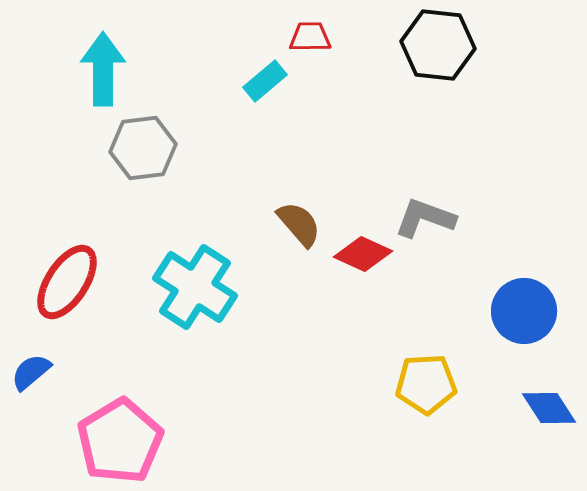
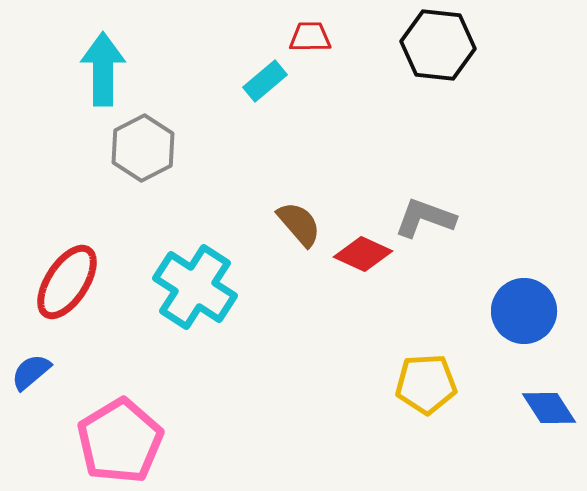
gray hexagon: rotated 20 degrees counterclockwise
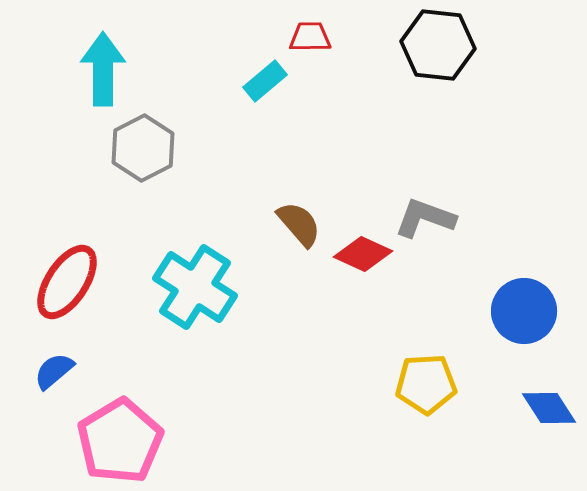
blue semicircle: moved 23 px right, 1 px up
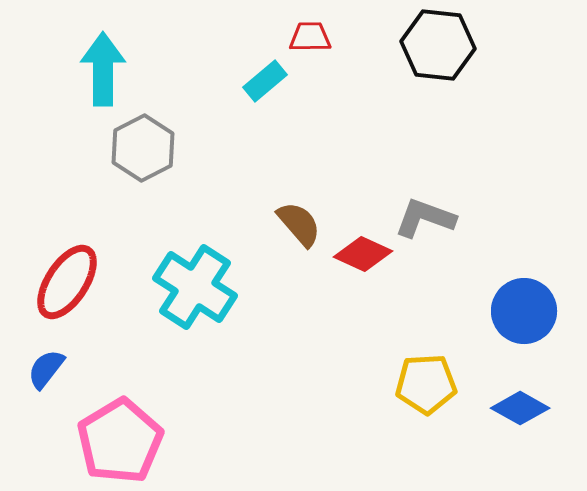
blue semicircle: moved 8 px left, 2 px up; rotated 12 degrees counterclockwise
blue diamond: moved 29 px left; rotated 28 degrees counterclockwise
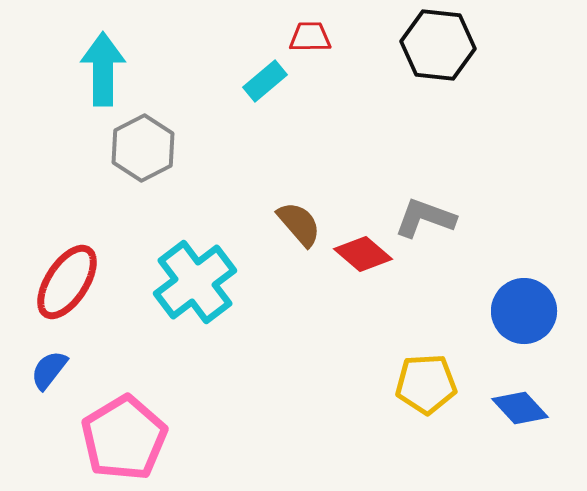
red diamond: rotated 16 degrees clockwise
cyan cross: moved 5 px up; rotated 20 degrees clockwise
blue semicircle: moved 3 px right, 1 px down
blue diamond: rotated 18 degrees clockwise
pink pentagon: moved 4 px right, 3 px up
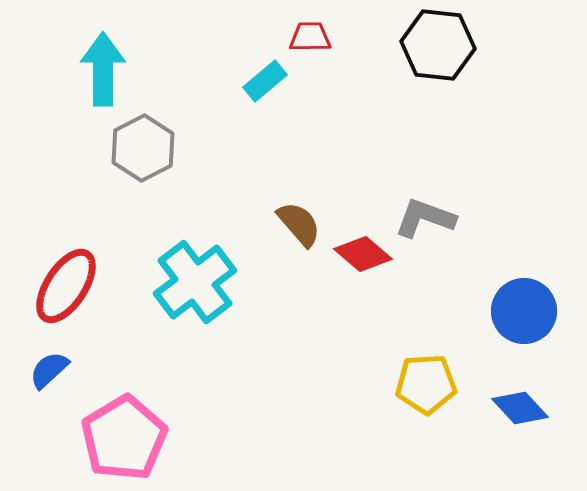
red ellipse: moved 1 px left, 4 px down
blue semicircle: rotated 9 degrees clockwise
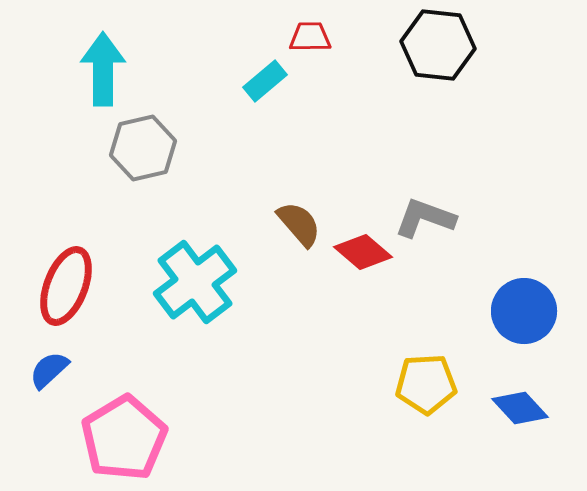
gray hexagon: rotated 14 degrees clockwise
red diamond: moved 2 px up
red ellipse: rotated 12 degrees counterclockwise
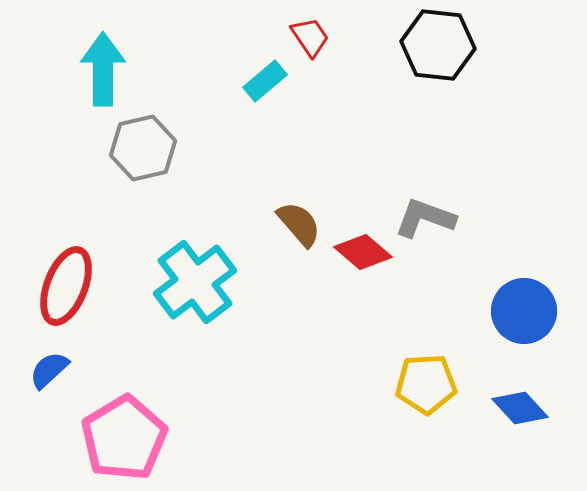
red trapezoid: rotated 57 degrees clockwise
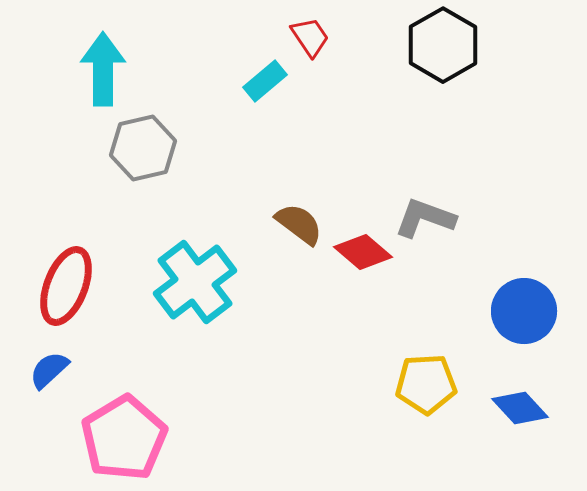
black hexagon: moved 5 px right; rotated 24 degrees clockwise
brown semicircle: rotated 12 degrees counterclockwise
